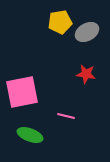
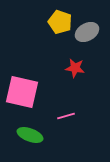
yellow pentagon: rotated 30 degrees clockwise
red star: moved 11 px left, 6 px up
pink square: rotated 24 degrees clockwise
pink line: rotated 30 degrees counterclockwise
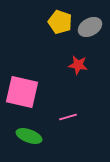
gray ellipse: moved 3 px right, 5 px up
red star: moved 3 px right, 3 px up
pink line: moved 2 px right, 1 px down
green ellipse: moved 1 px left, 1 px down
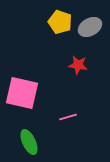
pink square: moved 1 px down
green ellipse: moved 6 px down; rotated 45 degrees clockwise
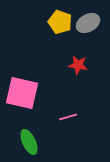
gray ellipse: moved 2 px left, 4 px up
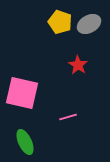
gray ellipse: moved 1 px right, 1 px down
red star: rotated 24 degrees clockwise
green ellipse: moved 4 px left
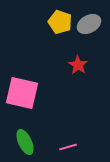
pink line: moved 30 px down
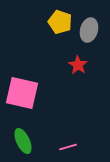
gray ellipse: moved 6 px down; rotated 45 degrees counterclockwise
green ellipse: moved 2 px left, 1 px up
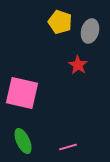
gray ellipse: moved 1 px right, 1 px down
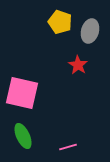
green ellipse: moved 5 px up
